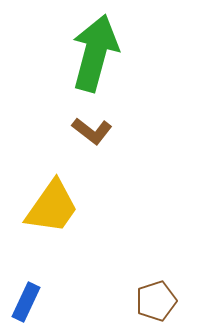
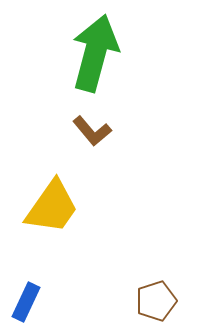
brown L-shape: rotated 12 degrees clockwise
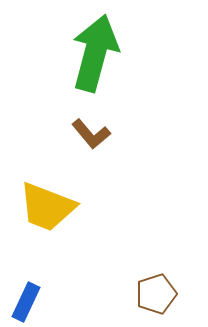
brown L-shape: moved 1 px left, 3 px down
yellow trapezoid: moved 5 px left; rotated 76 degrees clockwise
brown pentagon: moved 7 px up
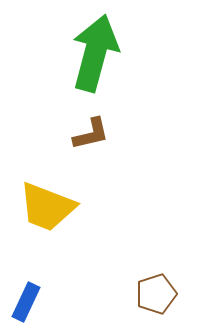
brown L-shape: rotated 63 degrees counterclockwise
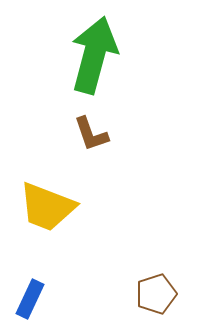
green arrow: moved 1 px left, 2 px down
brown L-shape: rotated 84 degrees clockwise
blue rectangle: moved 4 px right, 3 px up
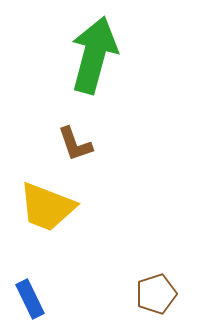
brown L-shape: moved 16 px left, 10 px down
blue rectangle: rotated 51 degrees counterclockwise
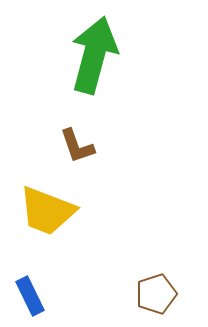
brown L-shape: moved 2 px right, 2 px down
yellow trapezoid: moved 4 px down
blue rectangle: moved 3 px up
